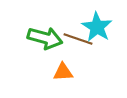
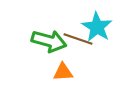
green arrow: moved 4 px right, 3 px down
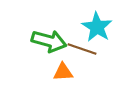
brown line: moved 4 px right, 10 px down
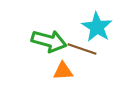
orange triangle: moved 1 px up
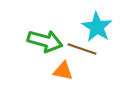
green arrow: moved 4 px left
orange triangle: rotated 15 degrees clockwise
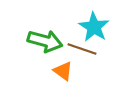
cyan star: moved 3 px left
orange triangle: rotated 25 degrees clockwise
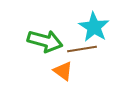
brown line: rotated 28 degrees counterclockwise
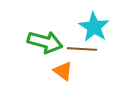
green arrow: moved 1 px down
brown line: rotated 12 degrees clockwise
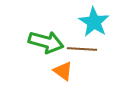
cyan star: moved 5 px up
green arrow: moved 1 px right
